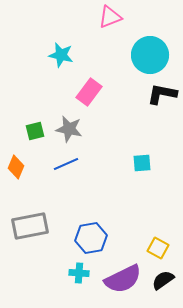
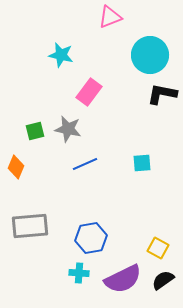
gray star: moved 1 px left
blue line: moved 19 px right
gray rectangle: rotated 6 degrees clockwise
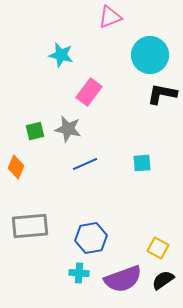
purple semicircle: rotated 6 degrees clockwise
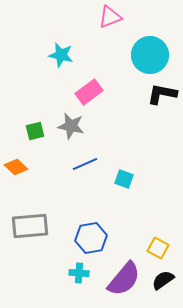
pink rectangle: rotated 16 degrees clockwise
gray star: moved 3 px right, 3 px up
cyan square: moved 18 px left, 16 px down; rotated 24 degrees clockwise
orange diamond: rotated 70 degrees counterclockwise
purple semicircle: moved 1 px right; rotated 30 degrees counterclockwise
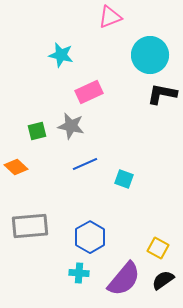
pink rectangle: rotated 12 degrees clockwise
green square: moved 2 px right
blue hexagon: moved 1 px left, 1 px up; rotated 20 degrees counterclockwise
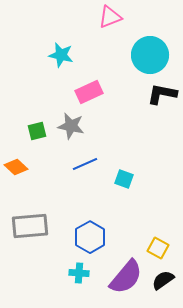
purple semicircle: moved 2 px right, 2 px up
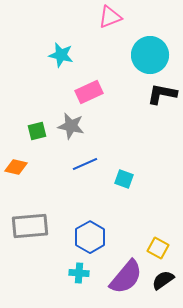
orange diamond: rotated 30 degrees counterclockwise
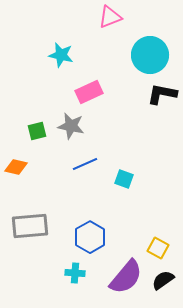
cyan cross: moved 4 px left
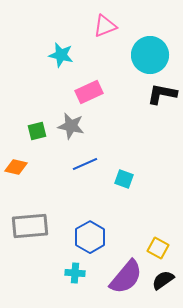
pink triangle: moved 5 px left, 9 px down
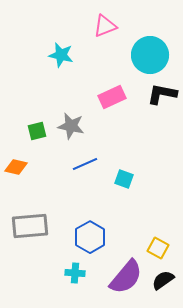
pink rectangle: moved 23 px right, 5 px down
